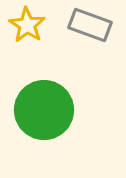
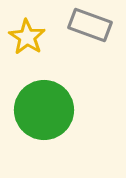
yellow star: moved 12 px down
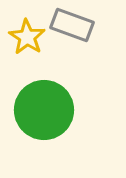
gray rectangle: moved 18 px left
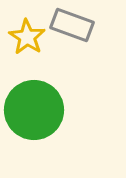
green circle: moved 10 px left
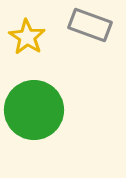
gray rectangle: moved 18 px right
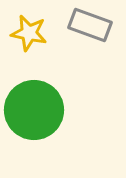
yellow star: moved 2 px right, 4 px up; rotated 21 degrees counterclockwise
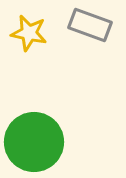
green circle: moved 32 px down
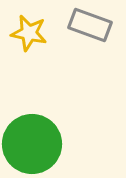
green circle: moved 2 px left, 2 px down
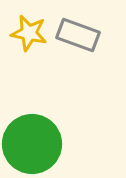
gray rectangle: moved 12 px left, 10 px down
